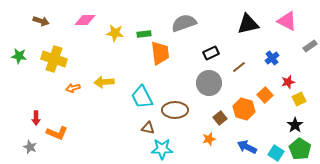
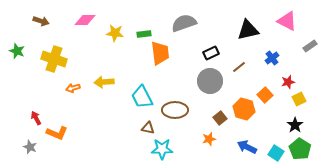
black triangle: moved 6 px down
green star: moved 2 px left, 5 px up; rotated 14 degrees clockwise
gray circle: moved 1 px right, 2 px up
red arrow: rotated 152 degrees clockwise
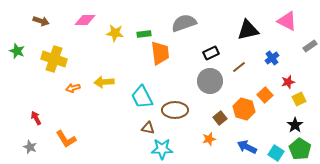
orange L-shape: moved 9 px right, 6 px down; rotated 35 degrees clockwise
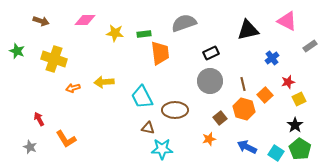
brown line: moved 4 px right, 17 px down; rotated 64 degrees counterclockwise
red arrow: moved 3 px right, 1 px down
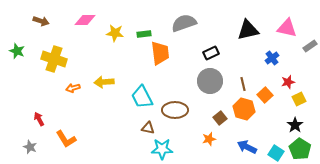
pink triangle: moved 7 px down; rotated 15 degrees counterclockwise
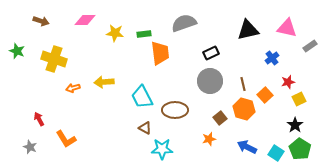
brown triangle: moved 3 px left; rotated 16 degrees clockwise
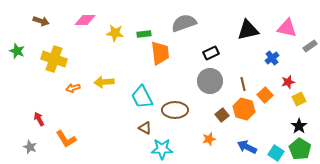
brown square: moved 2 px right, 3 px up
black star: moved 4 px right, 1 px down
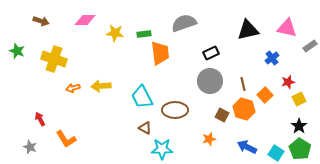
yellow arrow: moved 3 px left, 4 px down
brown square: rotated 24 degrees counterclockwise
red arrow: moved 1 px right
